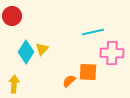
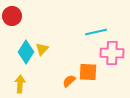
cyan line: moved 3 px right
yellow arrow: moved 6 px right
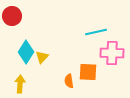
yellow triangle: moved 8 px down
orange semicircle: rotated 56 degrees counterclockwise
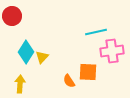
pink cross: moved 2 px up; rotated 10 degrees counterclockwise
orange semicircle: rotated 24 degrees counterclockwise
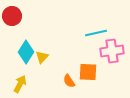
cyan line: moved 1 px down
yellow arrow: rotated 24 degrees clockwise
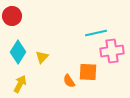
cyan diamond: moved 8 px left
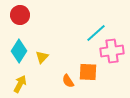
red circle: moved 8 px right, 1 px up
cyan line: rotated 30 degrees counterclockwise
cyan diamond: moved 1 px right, 1 px up
orange semicircle: moved 1 px left
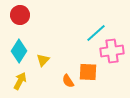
yellow triangle: moved 1 px right, 3 px down
yellow arrow: moved 3 px up
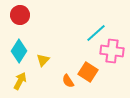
pink cross: rotated 15 degrees clockwise
orange square: rotated 30 degrees clockwise
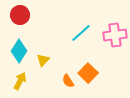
cyan line: moved 15 px left
pink cross: moved 3 px right, 16 px up; rotated 15 degrees counterclockwise
orange square: moved 1 px down; rotated 12 degrees clockwise
